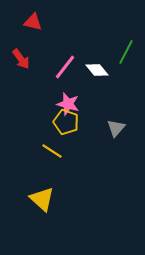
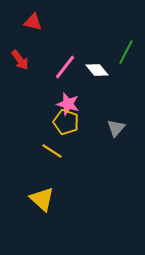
red arrow: moved 1 px left, 1 px down
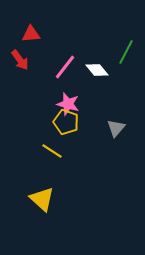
red triangle: moved 2 px left, 12 px down; rotated 18 degrees counterclockwise
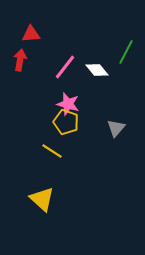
red arrow: rotated 135 degrees counterclockwise
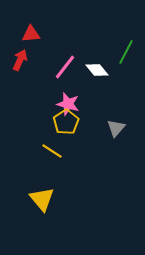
red arrow: rotated 15 degrees clockwise
yellow pentagon: rotated 20 degrees clockwise
yellow triangle: rotated 8 degrees clockwise
